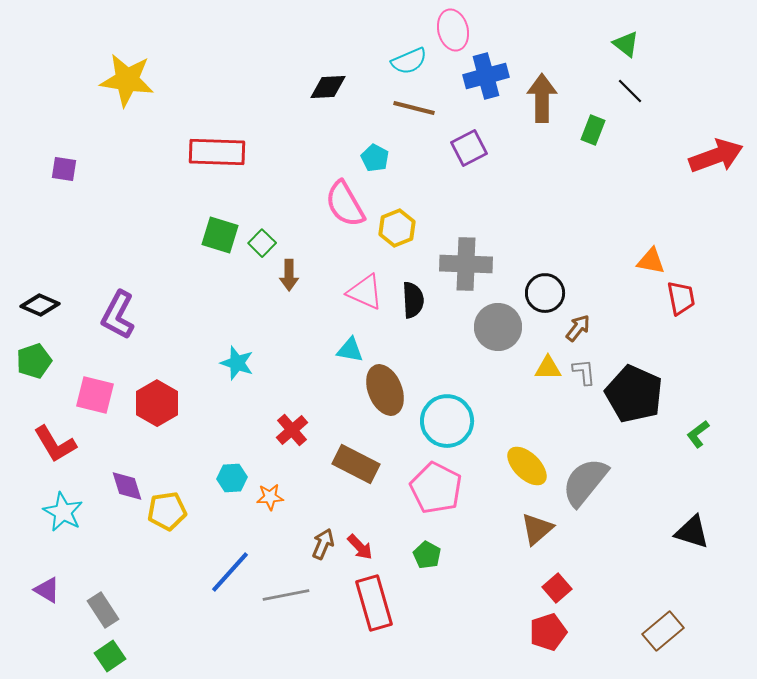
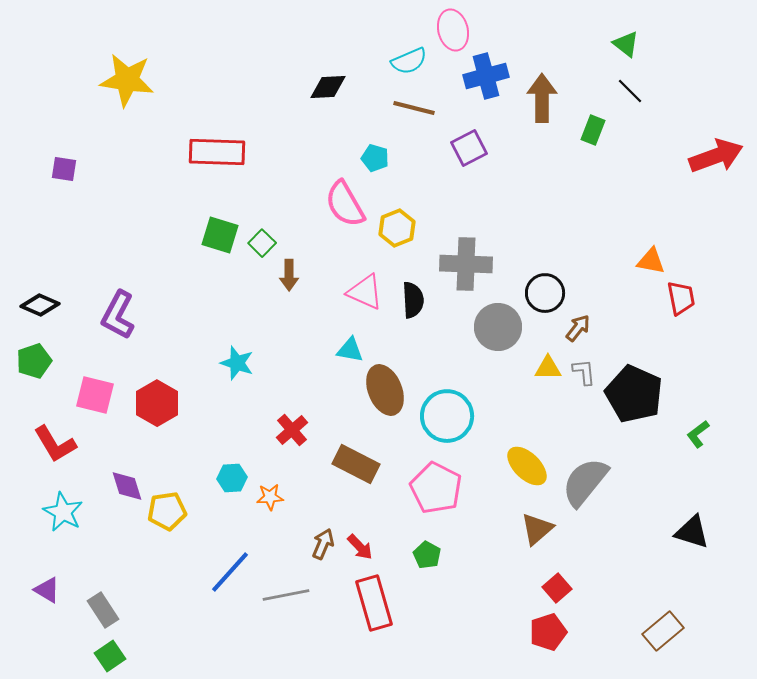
cyan pentagon at (375, 158): rotated 12 degrees counterclockwise
cyan circle at (447, 421): moved 5 px up
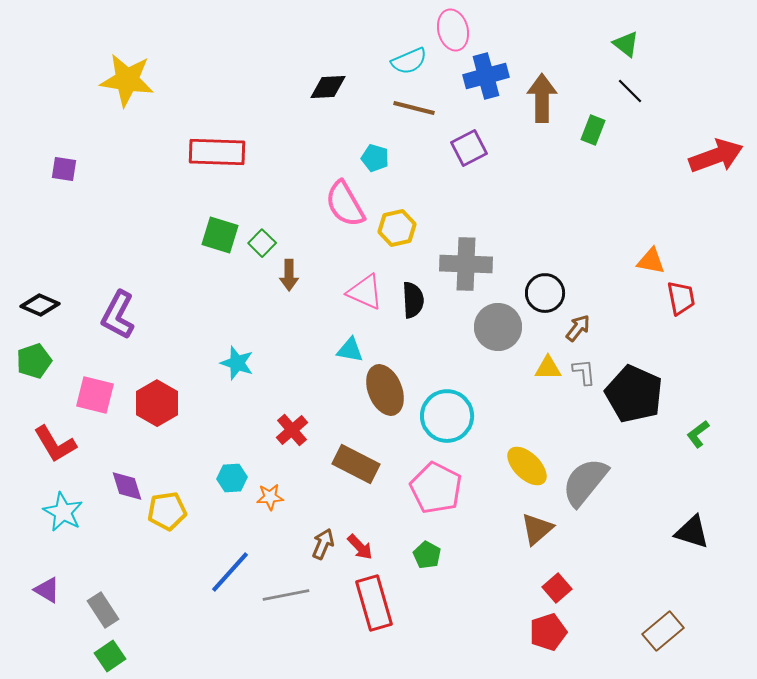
yellow hexagon at (397, 228): rotated 9 degrees clockwise
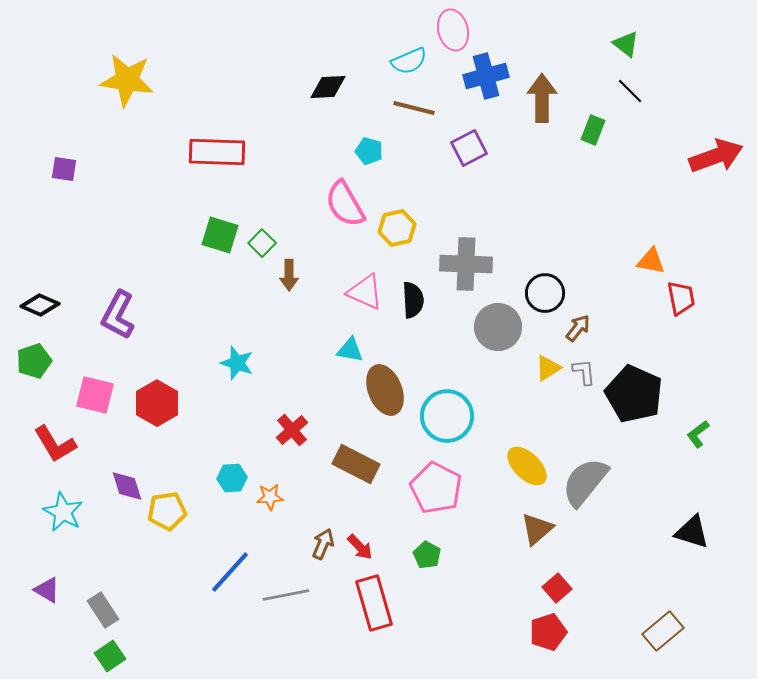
cyan pentagon at (375, 158): moved 6 px left, 7 px up
yellow triangle at (548, 368): rotated 32 degrees counterclockwise
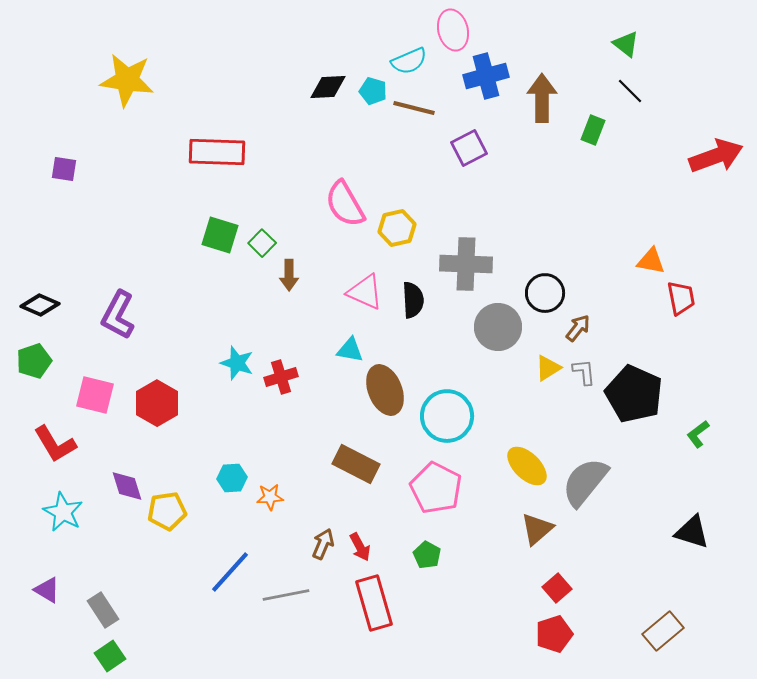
cyan pentagon at (369, 151): moved 4 px right, 60 px up
red cross at (292, 430): moved 11 px left, 53 px up; rotated 24 degrees clockwise
red arrow at (360, 547): rotated 16 degrees clockwise
red pentagon at (548, 632): moved 6 px right, 2 px down
